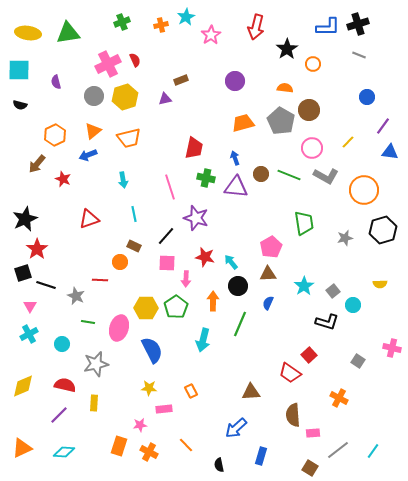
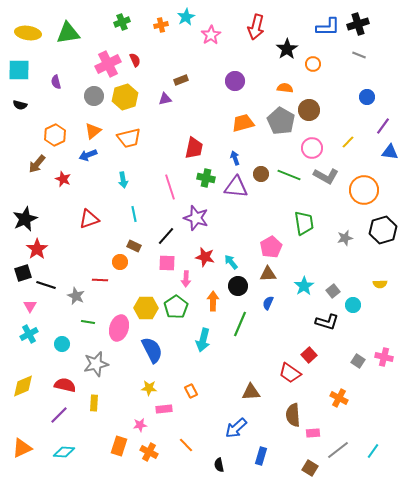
pink cross at (392, 348): moved 8 px left, 9 px down
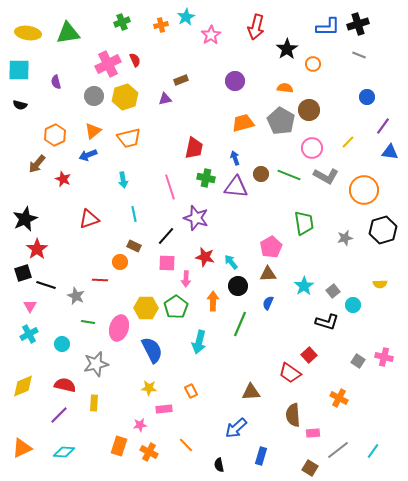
cyan arrow at (203, 340): moved 4 px left, 2 px down
